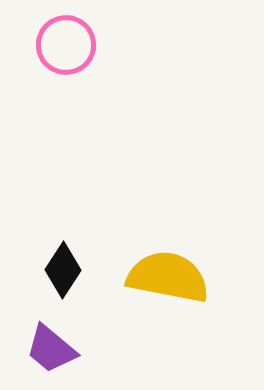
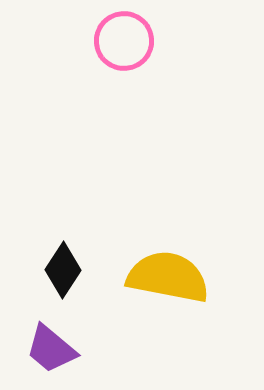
pink circle: moved 58 px right, 4 px up
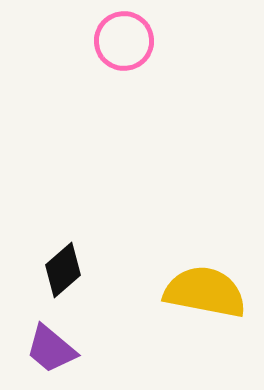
black diamond: rotated 16 degrees clockwise
yellow semicircle: moved 37 px right, 15 px down
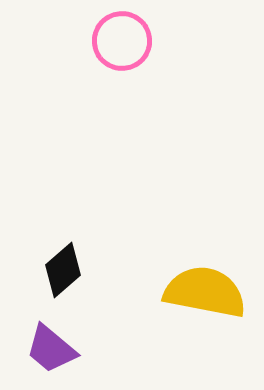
pink circle: moved 2 px left
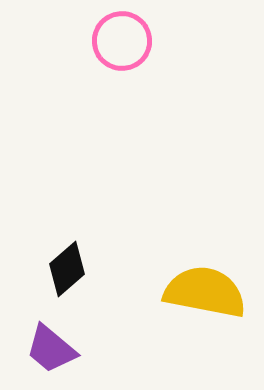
black diamond: moved 4 px right, 1 px up
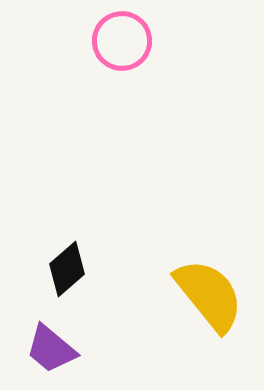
yellow semicircle: moved 4 px right, 3 px down; rotated 40 degrees clockwise
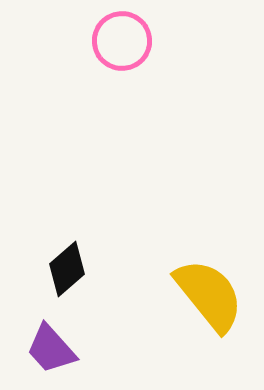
purple trapezoid: rotated 8 degrees clockwise
